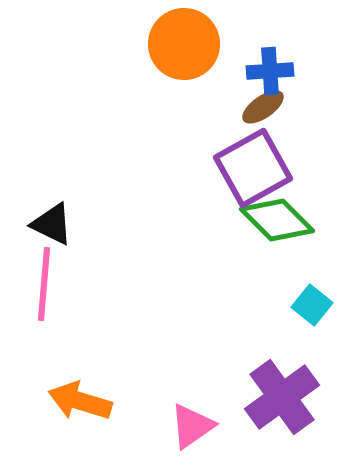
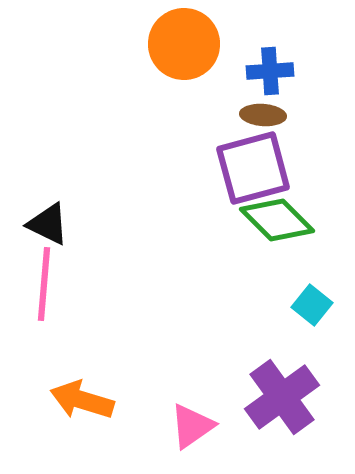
brown ellipse: moved 8 px down; rotated 39 degrees clockwise
purple square: rotated 14 degrees clockwise
black triangle: moved 4 px left
orange arrow: moved 2 px right, 1 px up
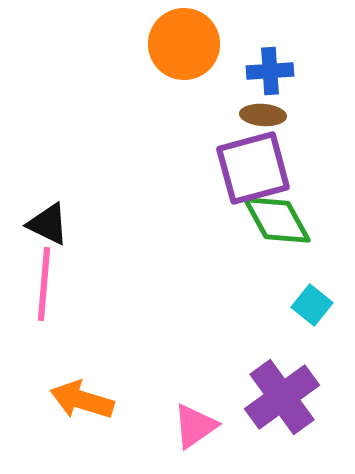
green diamond: rotated 16 degrees clockwise
pink triangle: moved 3 px right
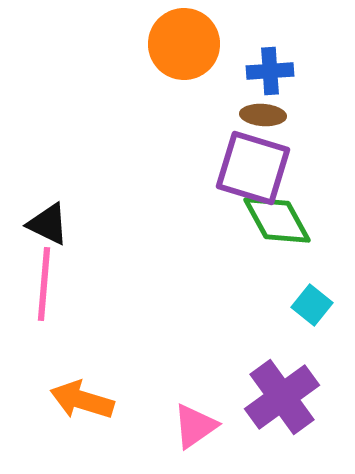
purple square: rotated 32 degrees clockwise
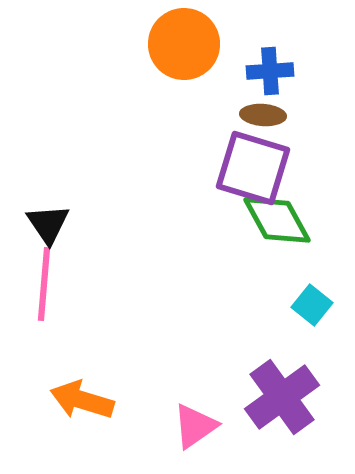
black triangle: rotated 30 degrees clockwise
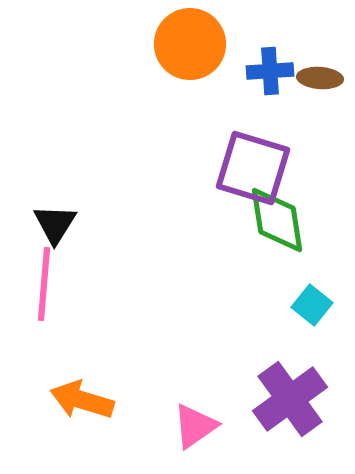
orange circle: moved 6 px right
brown ellipse: moved 57 px right, 37 px up
green diamond: rotated 20 degrees clockwise
black triangle: moved 7 px right; rotated 6 degrees clockwise
purple cross: moved 8 px right, 2 px down
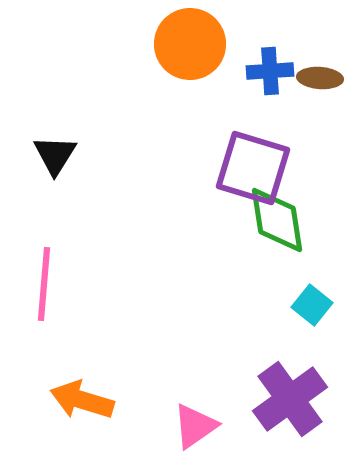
black triangle: moved 69 px up
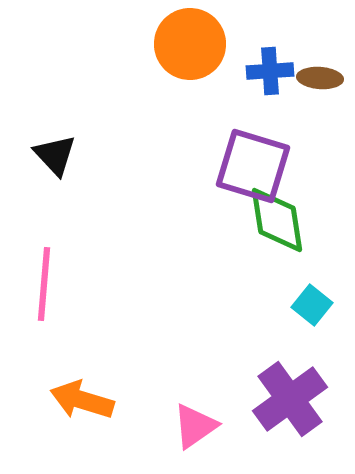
black triangle: rotated 15 degrees counterclockwise
purple square: moved 2 px up
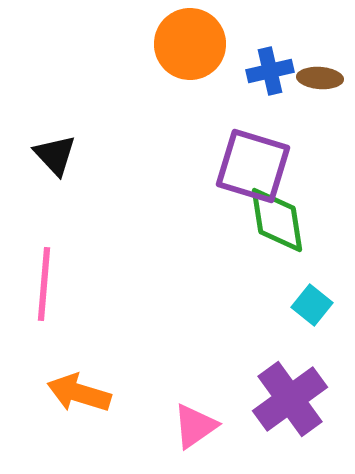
blue cross: rotated 9 degrees counterclockwise
orange arrow: moved 3 px left, 7 px up
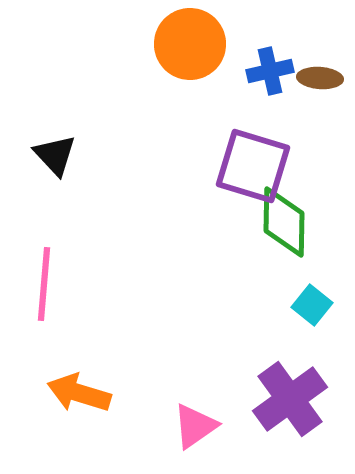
green diamond: moved 7 px right, 2 px down; rotated 10 degrees clockwise
